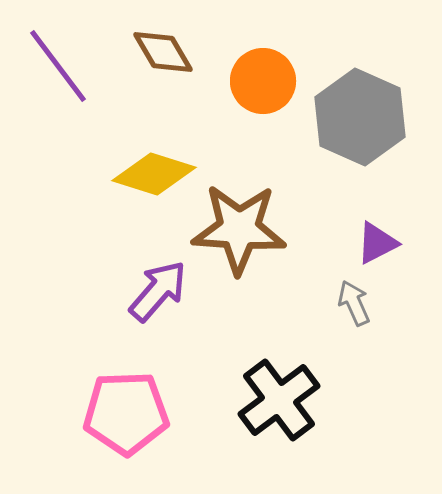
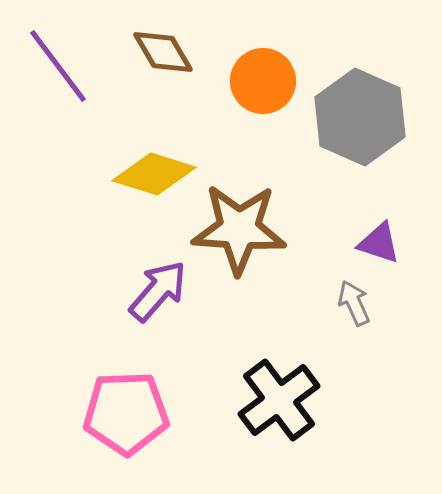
purple triangle: moved 2 px right; rotated 45 degrees clockwise
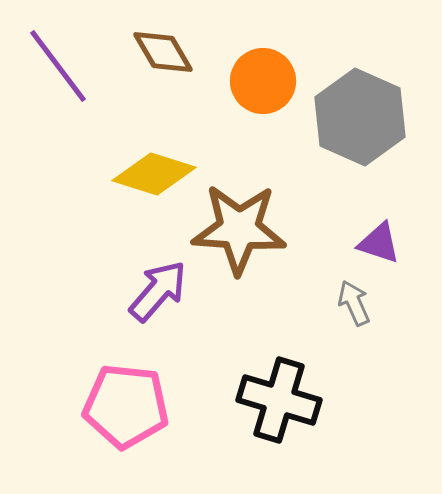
black cross: rotated 36 degrees counterclockwise
pink pentagon: moved 7 px up; rotated 8 degrees clockwise
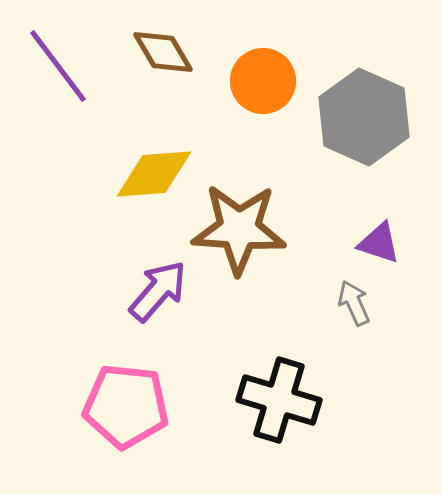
gray hexagon: moved 4 px right
yellow diamond: rotated 22 degrees counterclockwise
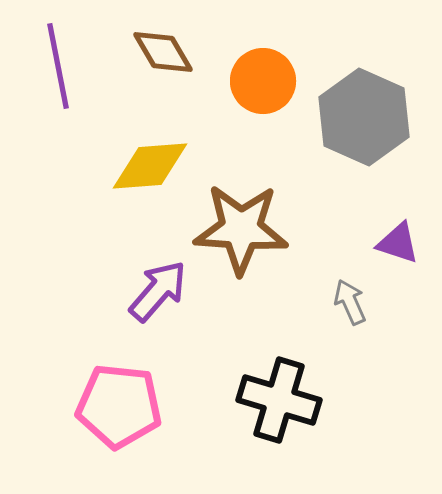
purple line: rotated 26 degrees clockwise
yellow diamond: moved 4 px left, 8 px up
brown star: moved 2 px right
purple triangle: moved 19 px right
gray arrow: moved 4 px left, 1 px up
pink pentagon: moved 7 px left
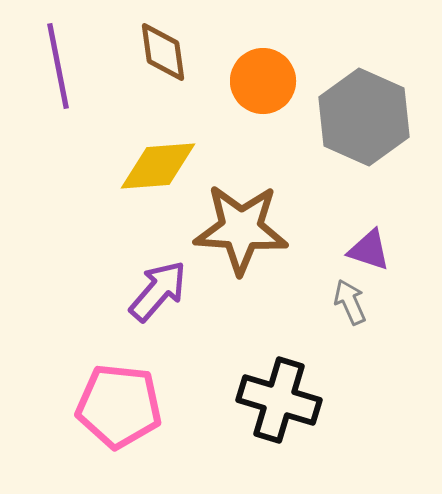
brown diamond: rotated 22 degrees clockwise
yellow diamond: moved 8 px right
purple triangle: moved 29 px left, 7 px down
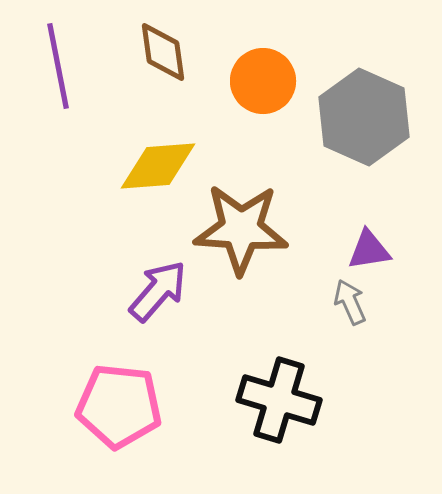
purple triangle: rotated 27 degrees counterclockwise
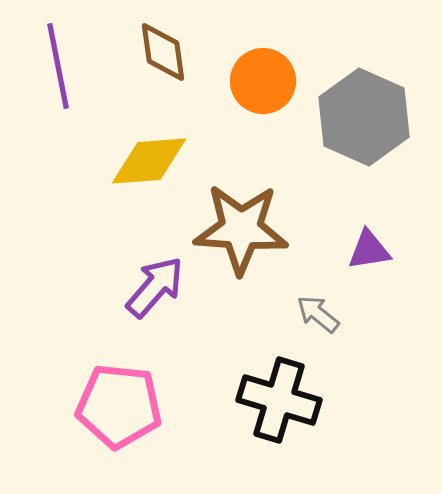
yellow diamond: moved 9 px left, 5 px up
purple arrow: moved 3 px left, 4 px up
gray arrow: moved 32 px left, 12 px down; rotated 27 degrees counterclockwise
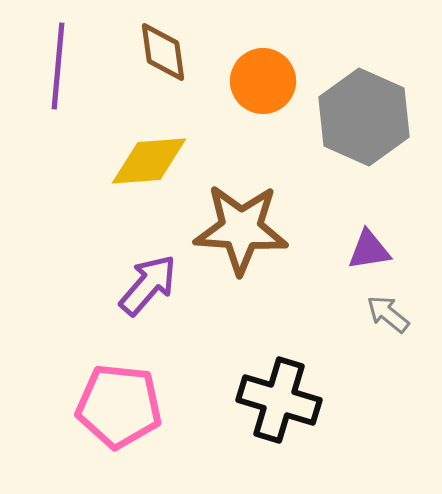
purple line: rotated 16 degrees clockwise
purple arrow: moved 7 px left, 2 px up
gray arrow: moved 70 px right
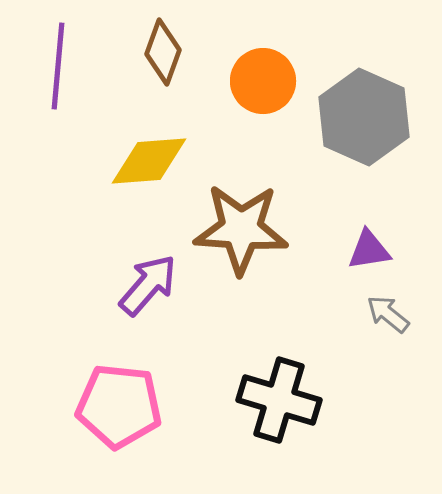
brown diamond: rotated 28 degrees clockwise
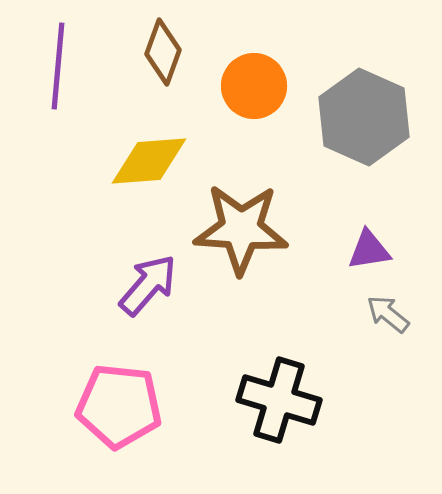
orange circle: moved 9 px left, 5 px down
